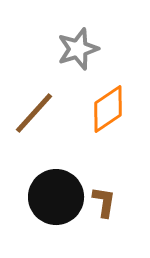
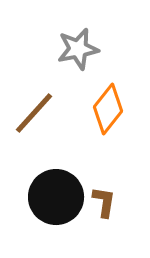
gray star: rotated 6 degrees clockwise
orange diamond: rotated 18 degrees counterclockwise
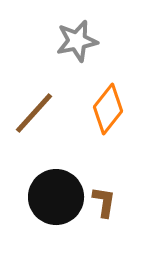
gray star: moved 1 px left, 8 px up
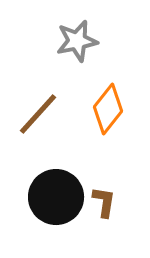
brown line: moved 4 px right, 1 px down
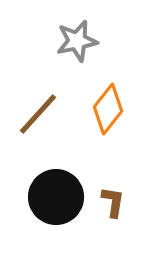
brown L-shape: moved 9 px right
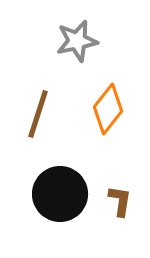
brown line: rotated 24 degrees counterclockwise
black circle: moved 4 px right, 3 px up
brown L-shape: moved 7 px right, 1 px up
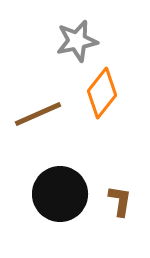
orange diamond: moved 6 px left, 16 px up
brown line: rotated 48 degrees clockwise
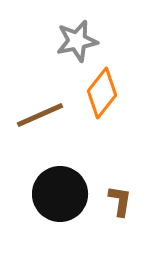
brown line: moved 2 px right, 1 px down
